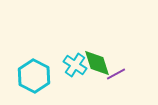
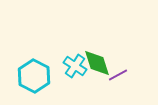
cyan cross: moved 1 px down
purple line: moved 2 px right, 1 px down
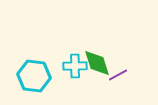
cyan cross: rotated 35 degrees counterclockwise
cyan hexagon: rotated 20 degrees counterclockwise
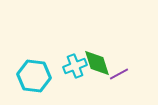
cyan cross: rotated 20 degrees counterclockwise
purple line: moved 1 px right, 1 px up
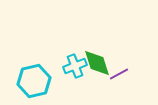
cyan hexagon: moved 5 px down; rotated 20 degrees counterclockwise
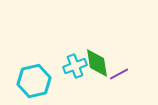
green diamond: rotated 8 degrees clockwise
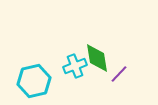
green diamond: moved 5 px up
purple line: rotated 18 degrees counterclockwise
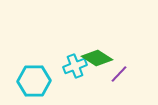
green diamond: rotated 48 degrees counterclockwise
cyan hexagon: rotated 12 degrees clockwise
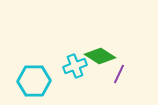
green diamond: moved 3 px right, 2 px up
purple line: rotated 18 degrees counterclockwise
